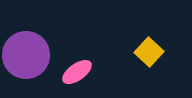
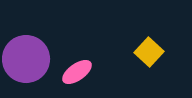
purple circle: moved 4 px down
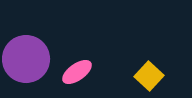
yellow square: moved 24 px down
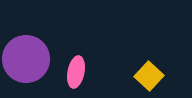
pink ellipse: moved 1 px left; rotated 44 degrees counterclockwise
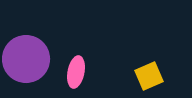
yellow square: rotated 24 degrees clockwise
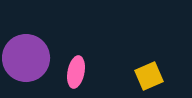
purple circle: moved 1 px up
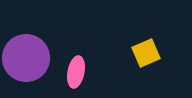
yellow square: moved 3 px left, 23 px up
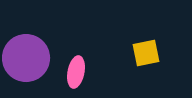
yellow square: rotated 12 degrees clockwise
